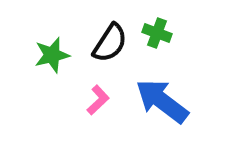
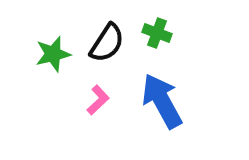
black semicircle: moved 3 px left
green star: moved 1 px right, 1 px up
blue arrow: rotated 24 degrees clockwise
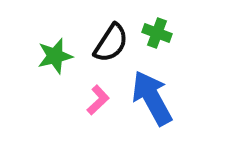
black semicircle: moved 4 px right
green star: moved 2 px right, 2 px down
blue arrow: moved 10 px left, 3 px up
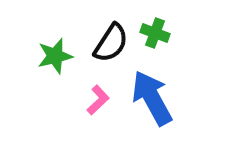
green cross: moved 2 px left
